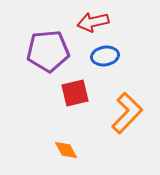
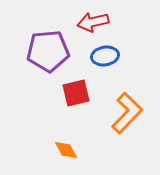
red square: moved 1 px right
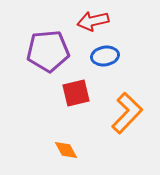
red arrow: moved 1 px up
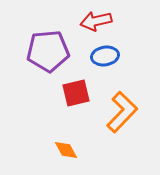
red arrow: moved 3 px right
orange L-shape: moved 5 px left, 1 px up
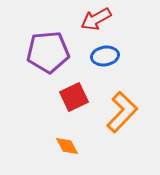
red arrow: moved 2 px up; rotated 16 degrees counterclockwise
purple pentagon: moved 1 px down
red square: moved 2 px left, 4 px down; rotated 12 degrees counterclockwise
orange diamond: moved 1 px right, 4 px up
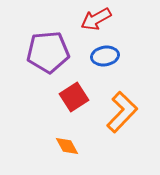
red square: rotated 8 degrees counterclockwise
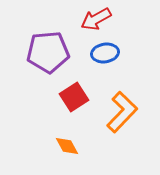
blue ellipse: moved 3 px up
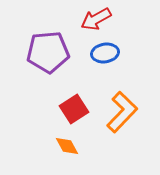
red square: moved 12 px down
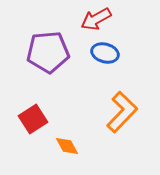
blue ellipse: rotated 24 degrees clockwise
red square: moved 41 px left, 10 px down
